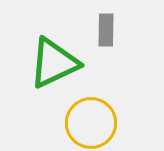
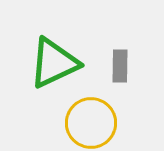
gray rectangle: moved 14 px right, 36 px down
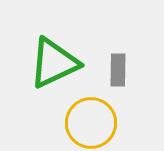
gray rectangle: moved 2 px left, 4 px down
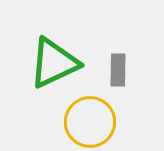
yellow circle: moved 1 px left, 1 px up
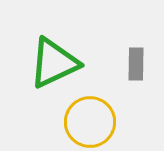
gray rectangle: moved 18 px right, 6 px up
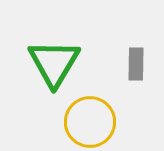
green triangle: rotated 34 degrees counterclockwise
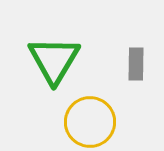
green triangle: moved 3 px up
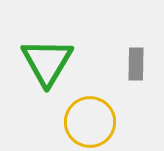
green triangle: moved 7 px left, 2 px down
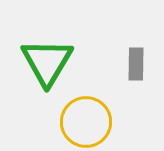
yellow circle: moved 4 px left
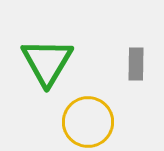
yellow circle: moved 2 px right
